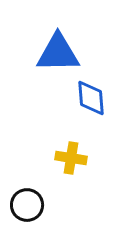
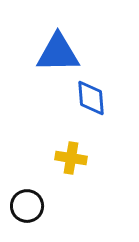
black circle: moved 1 px down
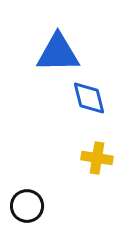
blue diamond: moved 2 px left; rotated 9 degrees counterclockwise
yellow cross: moved 26 px right
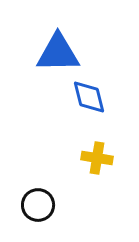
blue diamond: moved 1 px up
black circle: moved 11 px right, 1 px up
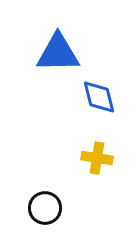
blue diamond: moved 10 px right
black circle: moved 7 px right, 3 px down
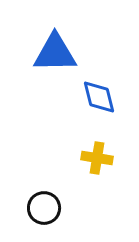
blue triangle: moved 3 px left
black circle: moved 1 px left
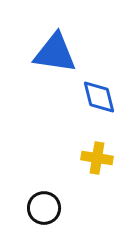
blue triangle: rotated 9 degrees clockwise
